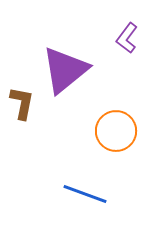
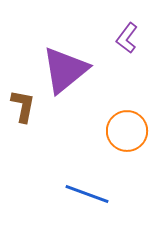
brown L-shape: moved 1 px right, 3 px down
orange circle: moved 11 px right
blue line: moved 2 px right
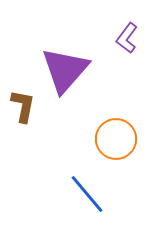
purple triangle: rotated 10 degrees counterclockwise
orange circle: moved 11 px left, 8 px down
blue line: rotated 30 degrees clockwise
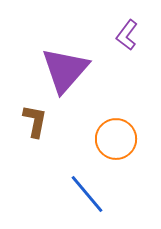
purple L-shape: moved 3 px up
brown L-shape: moved 12 px right, 15 px down
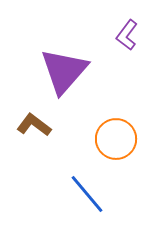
purple triangle: moved 1 px left, 1 px down
brown L-shape: moved 1 px left, 4 px down; rotated 64 degrees counterclockwise
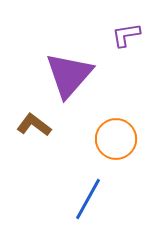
purple L-shape: moved 1 px left; rotated 44 degrees clockwise
purple triangle: moved 5 px right, 4 px down
blue line: moved 1 px right, 5 px down; rotated 69 degrees clockwise
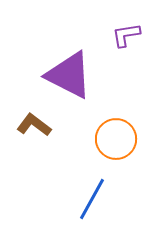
purple triangle: rotated 44 degrees counterclockwise
blue line: moved 4 px right
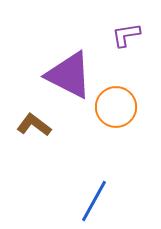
orange circle: moved 32 px up
blue line: moved 2 px right, 2 px down
